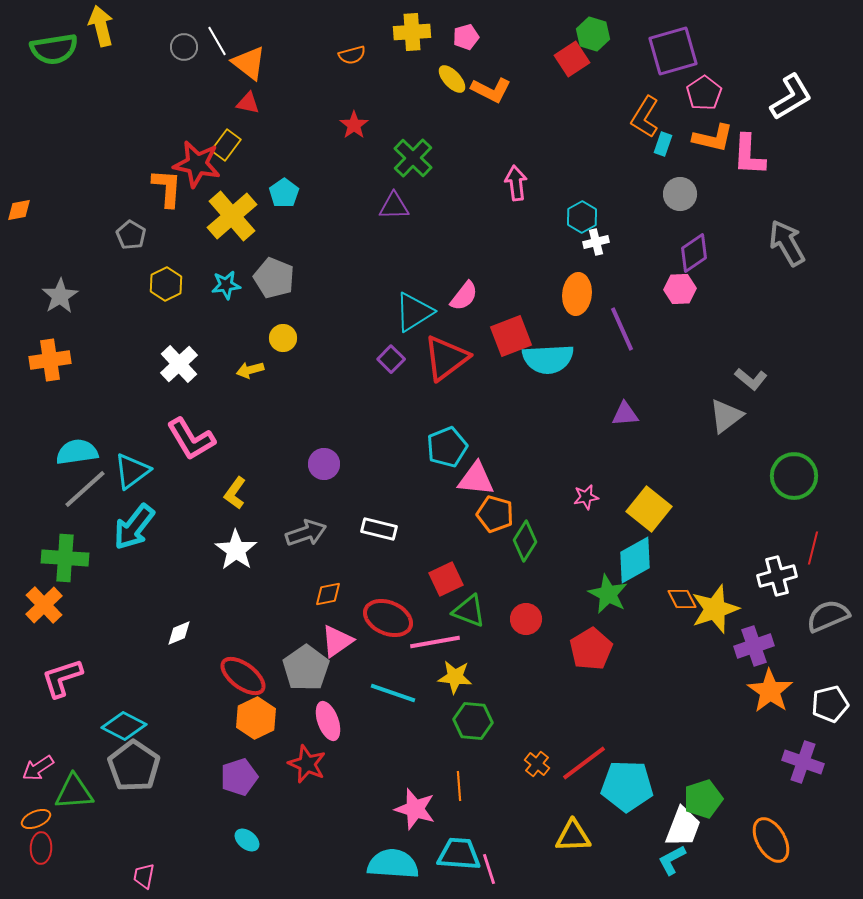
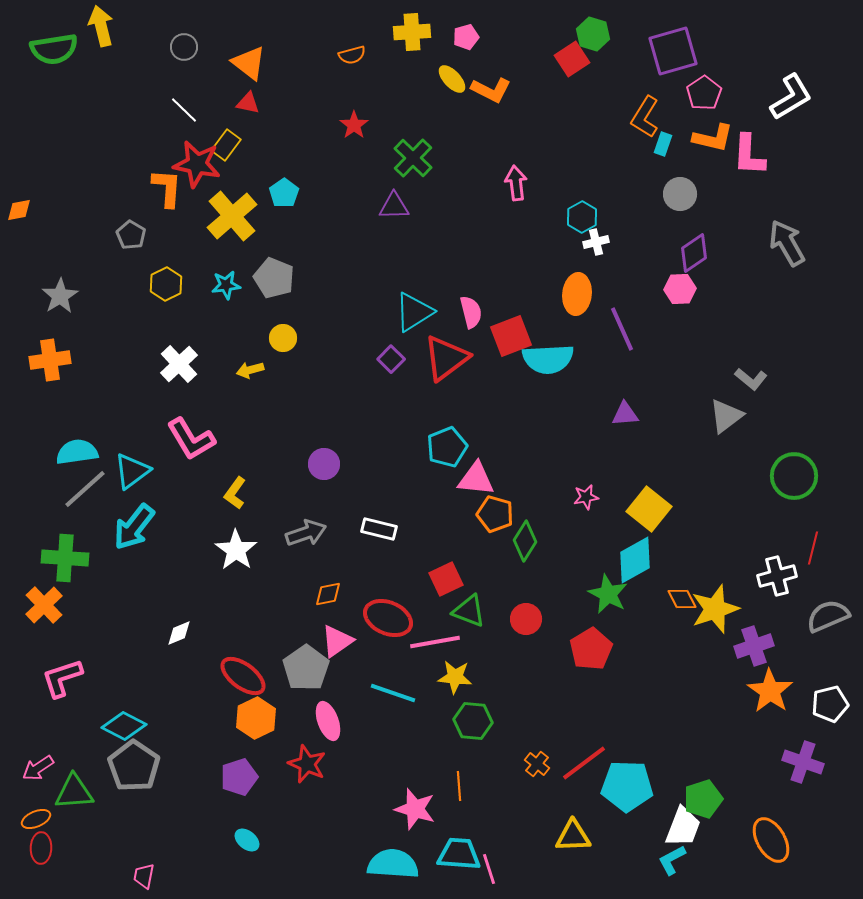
white line at (217, 41): moved 33 px left, 69 px down; rotated 16 degrees counterclockwise
pink semicircle at (464, 296): moved 7 px right, 16 px down; rotated 52 degrees counterclockwise
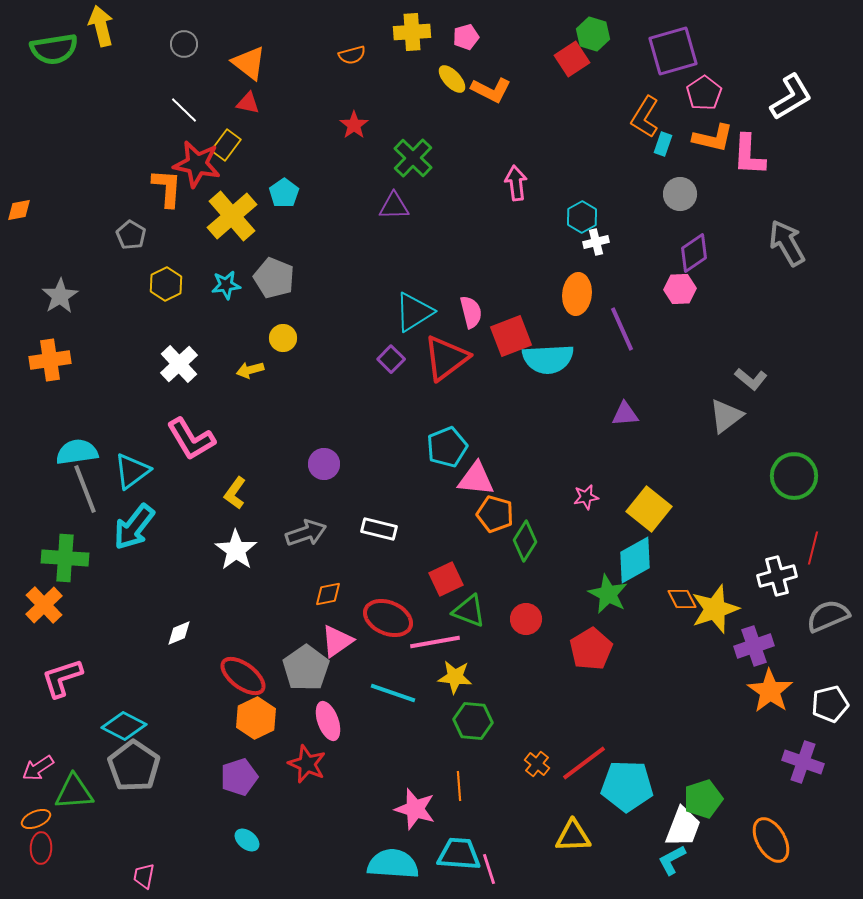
gray circle at (184, 47): moved 3 px up
gray line at (85, 489): rotated 69 degrees counterclockwise
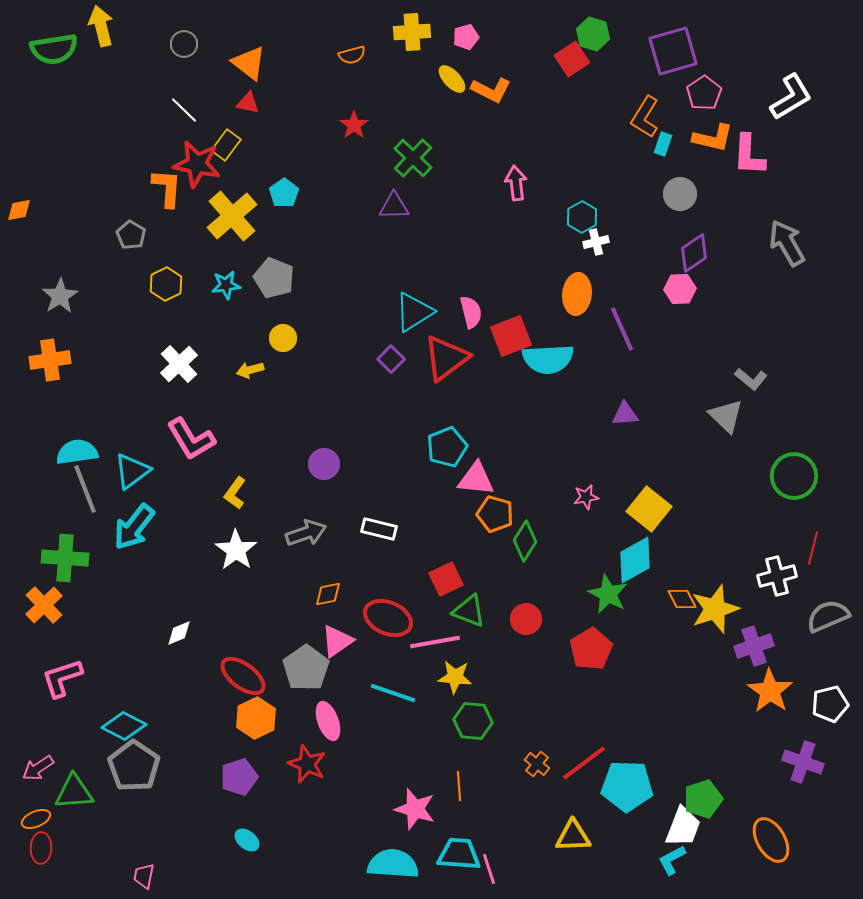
gray triangle at (726, 416): rotated 39 degrees counterclockwise
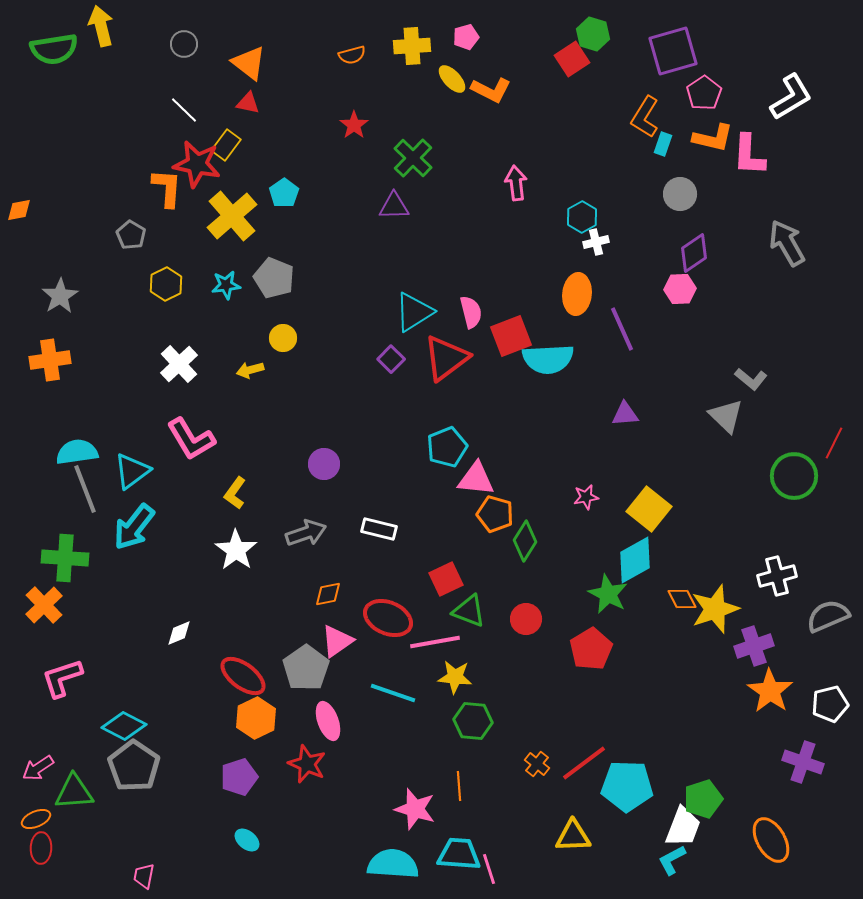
yellow cross at (412, 32): moved 14 px down
red line at (813, 548): moved 21 px right, 105 px up; rotated 12 degrees clockwise
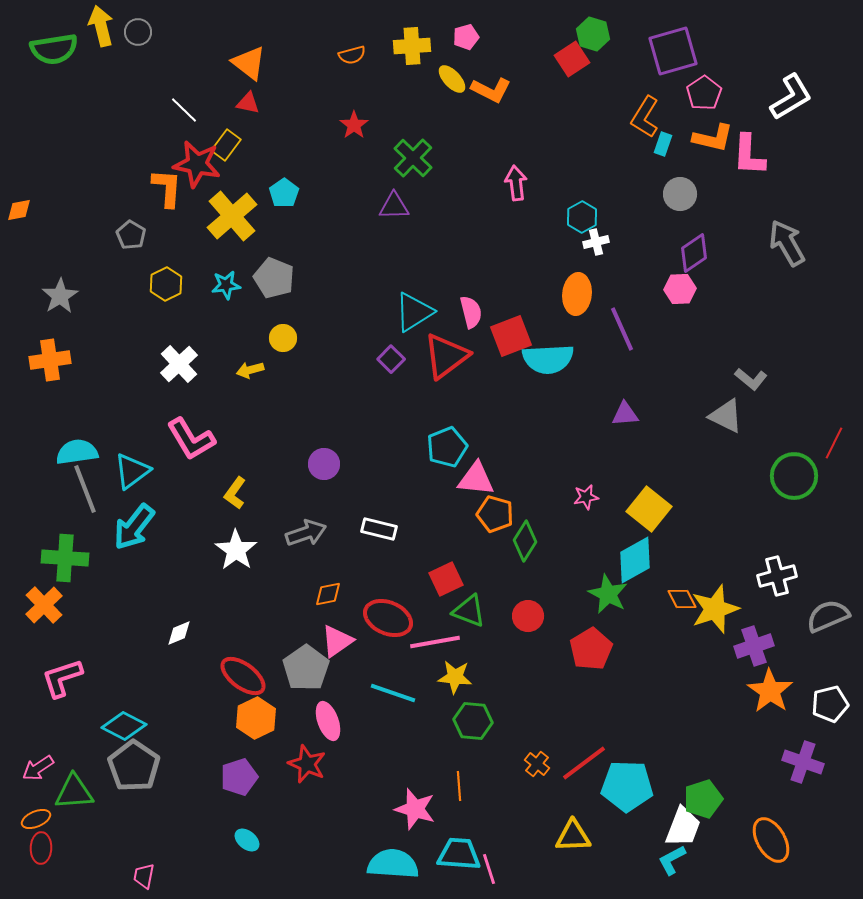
gray circle at (184, 44): moved 46 px left, 12 px up
red triangle at (446, 358): moved 2 px up
gray triangle at (726, 416): rotated 18 degrees counterclockwise
red circle at (526, 619): moved 2 px right, 3 px up
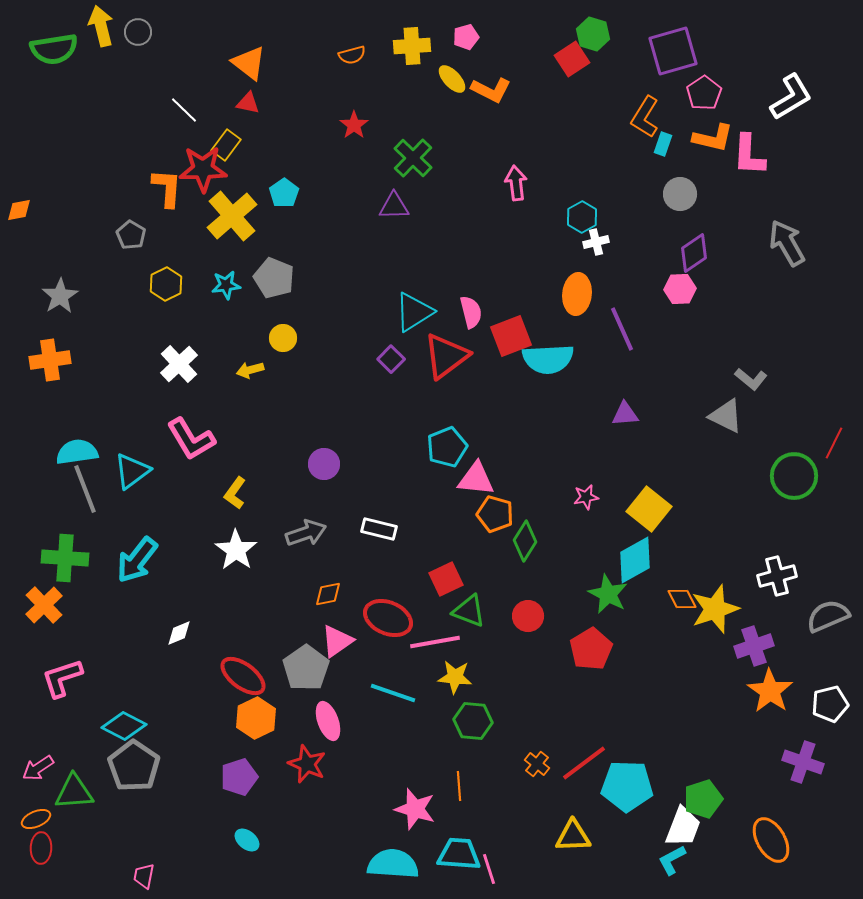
red star at (197, 164): moved 6 px right, 5 px down; rotated 12 degrees counterclockwise
cyan arrow at (134, 527): moved 3 px right, 33 px down
